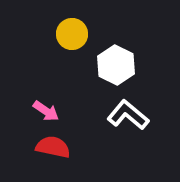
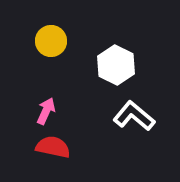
yellow circle: moved 21 px left, 7 px down
pink arrow: rotated 100 degrees counterclockwise
white L-shape: moved 6 px right, 1 px down
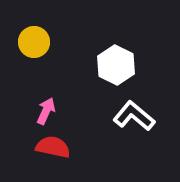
yellow circle: moved 17 px left, 1 px down
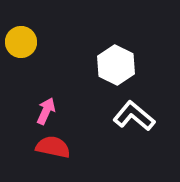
yellow circle: moved 13 px left
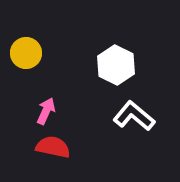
yellow circle: moved 5 px right, 11 px down
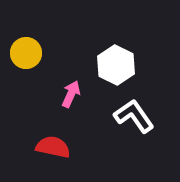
pink arrow: moved 25 px right, 17 px up
white L-shape: rotated 15 degrees clockwise
